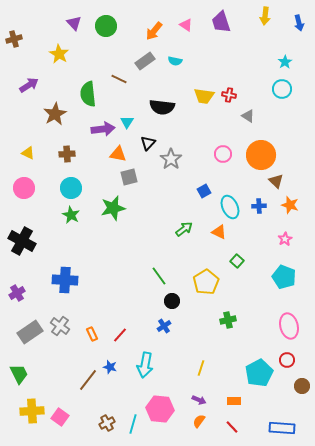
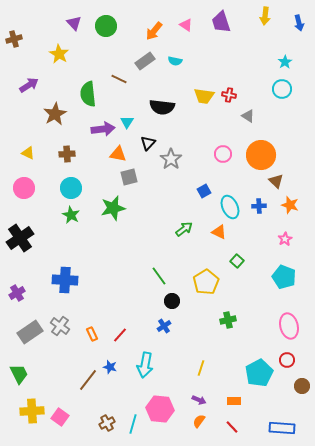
black cross at (22, 241): moved 2 px left, 3 px up; rotated 28 degrees clockwise
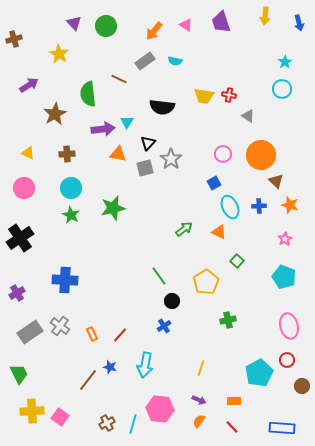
gray square at (129, 177): moved 16 px right, 9 px up
blue square at (204, 191): moved 10 px right, 8 px up
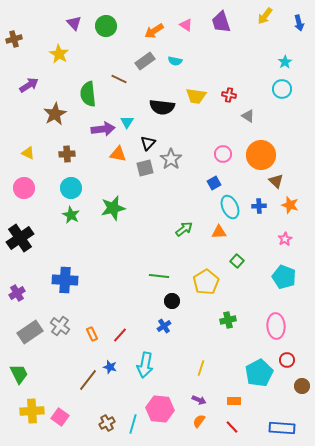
yellow arrow at (265, 16): rotated 30 degrees clockwise
orange arrow at (154, 31): rotated 18 degrees clockwise
yellow trapezoid at (204, 96): moved 8 px left
orange triangle at (219, 232): rotated 28 degrees counterclockwise
green line at (159, 276): rotated 48 degrees counterclockwise
pink ellipse at (289, 326): moved 13 px left; rotated 10 degrees clockwise
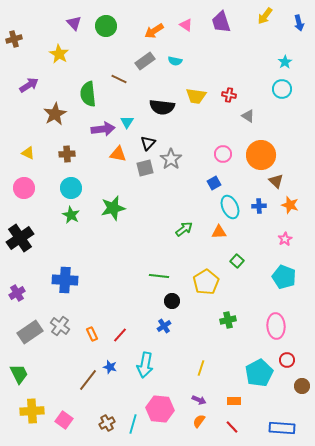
pink square at (60, 417): moved 4 px right, 3 px down
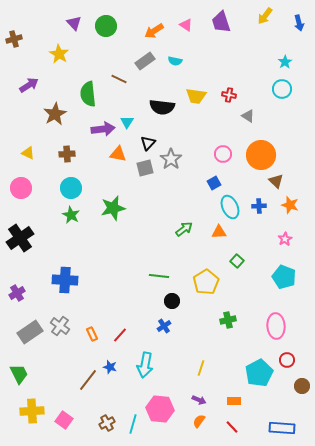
pink circle at (24, 188): moved 3 px left
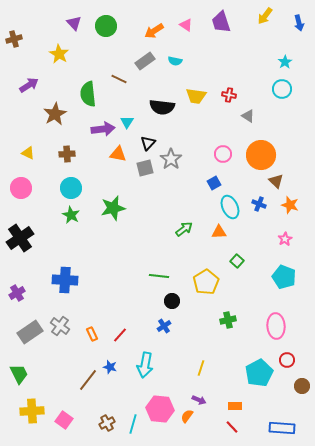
blue cross at (259, 206): moved 2 px up; rotated 24 degrees clockwise
orange rectangle at (234, 401): moved 1 px right, 5 px down
orange semicircle at (199, 421): moved 12 px left, 5 px up
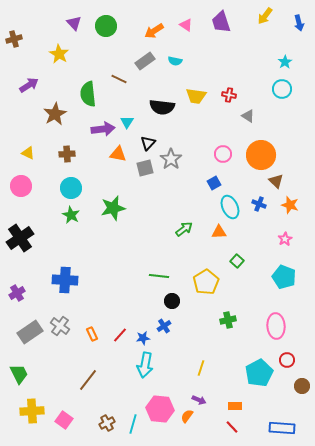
pink circle at (21, 188): moved 2 px up
blue star at (110, 367): moved 33 px right, 29 px up; rotated 24 degrees counterclockwise
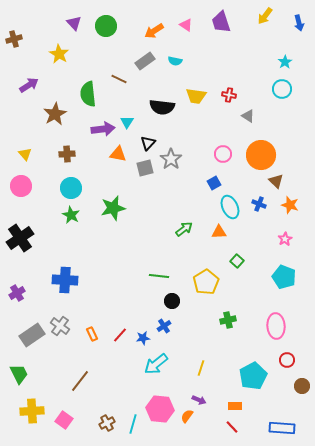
yellow triangle at (28, 153): moved 3 px left, 1 px down; rotated 24 degrees clockwise
gray rectangle at (30, 332): moved 2 px right, 3 px down
cyan arrow at (145, 365): moved 11 px right, 1 px up; rotated 40 degrees clockwise
cyan pentagon at (259, 373): moved 6 px left, 3 px down
brown line at (88, 380): moved 8 px left, 1 px down
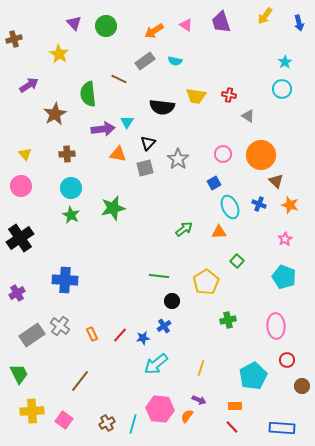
gray star at (171, 159): moved 7 px right
